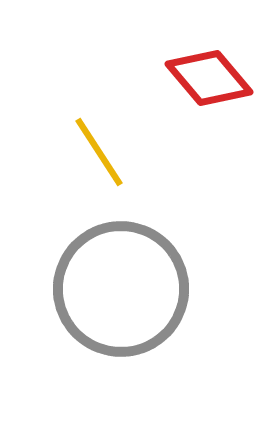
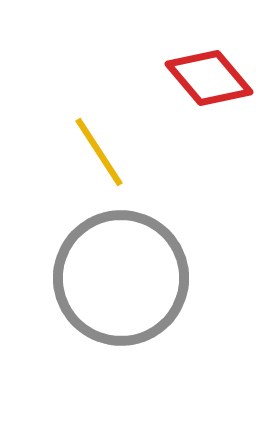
gray circle: moved 11 px up
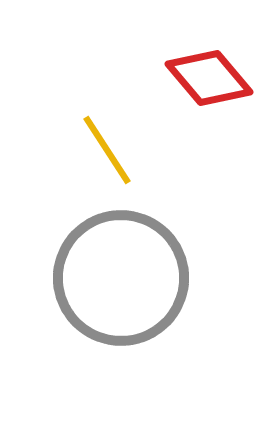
yellow line: moved 8 px right, 2 px up
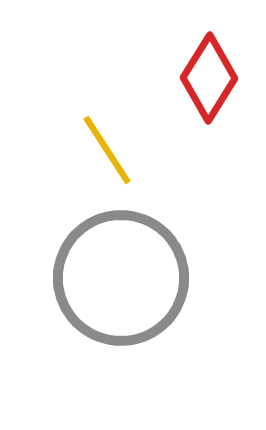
red diamond: rotated 72 degrees clockwise
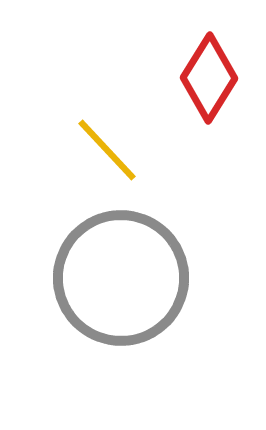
yellow line: rotated 10 degrees counterclockwise
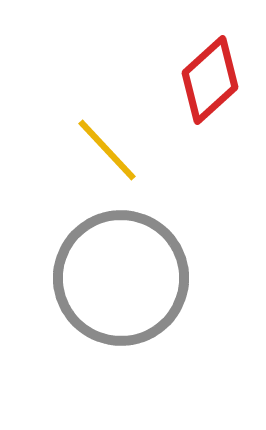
red diamond: moved 1 px right, 2 px down; rotated 16 degrees clockwise
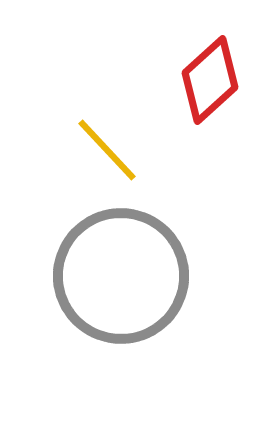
gray circle: moved 2 px up
